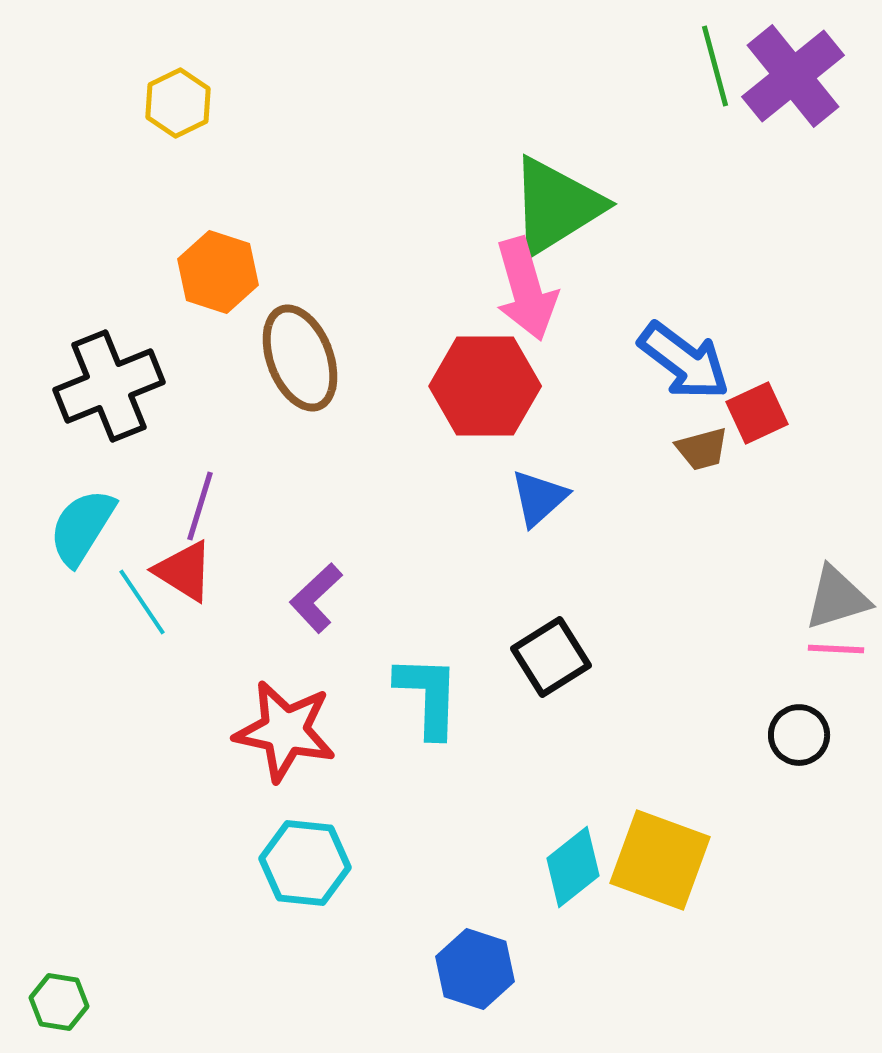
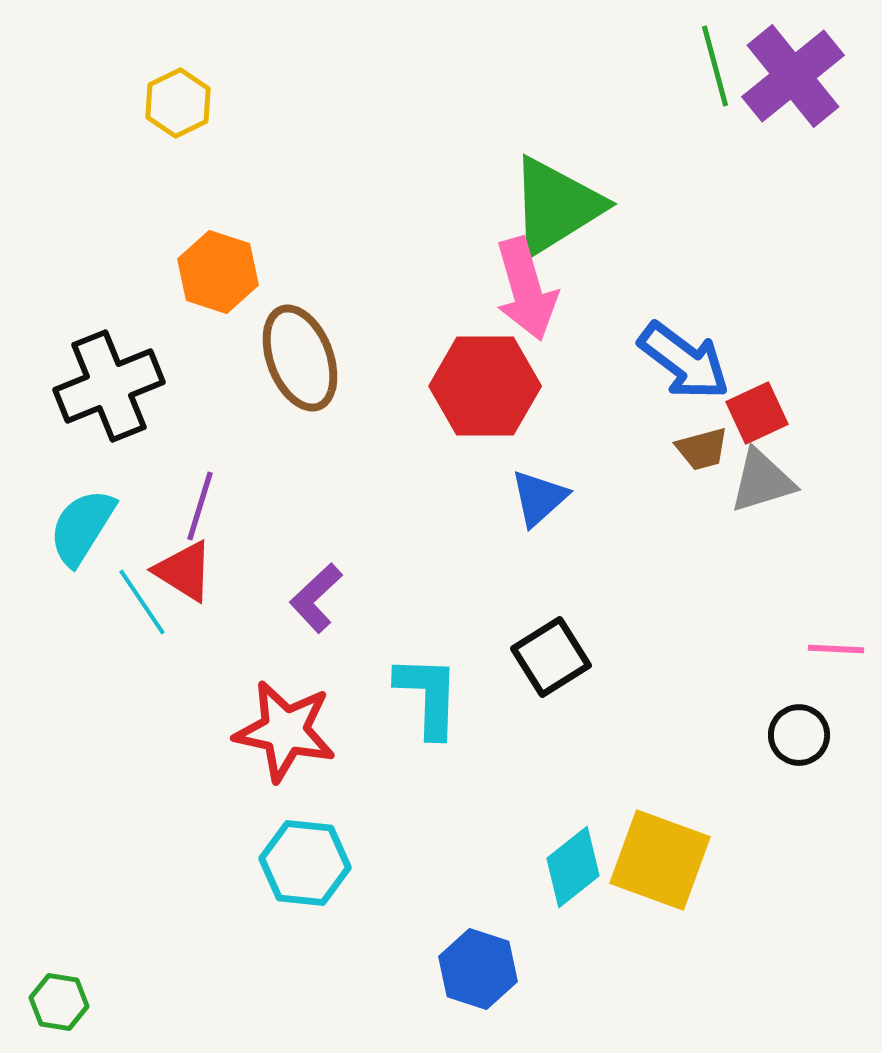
gray triangle: moved 75 px left, 117 px up
blue hexagon: moved 3 px right
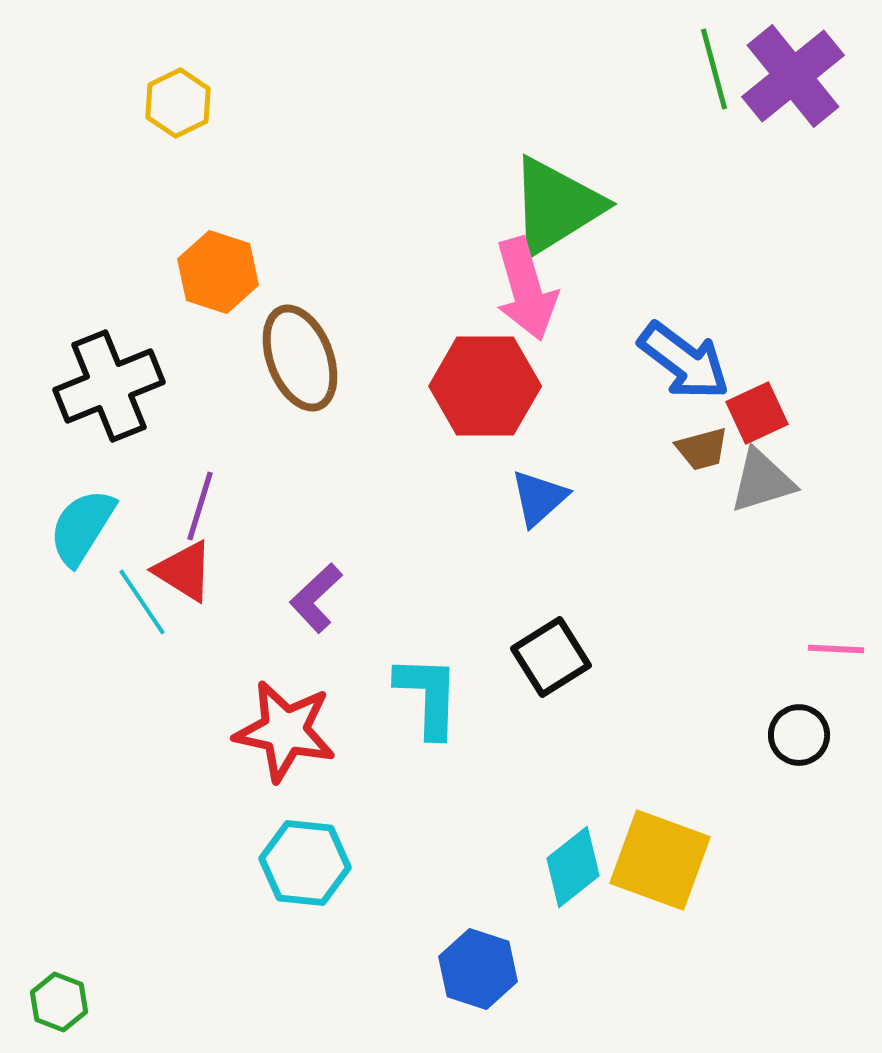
green line: moved 1 px left, 3 px down
green hexagon: rotated 12 degrees clockwise
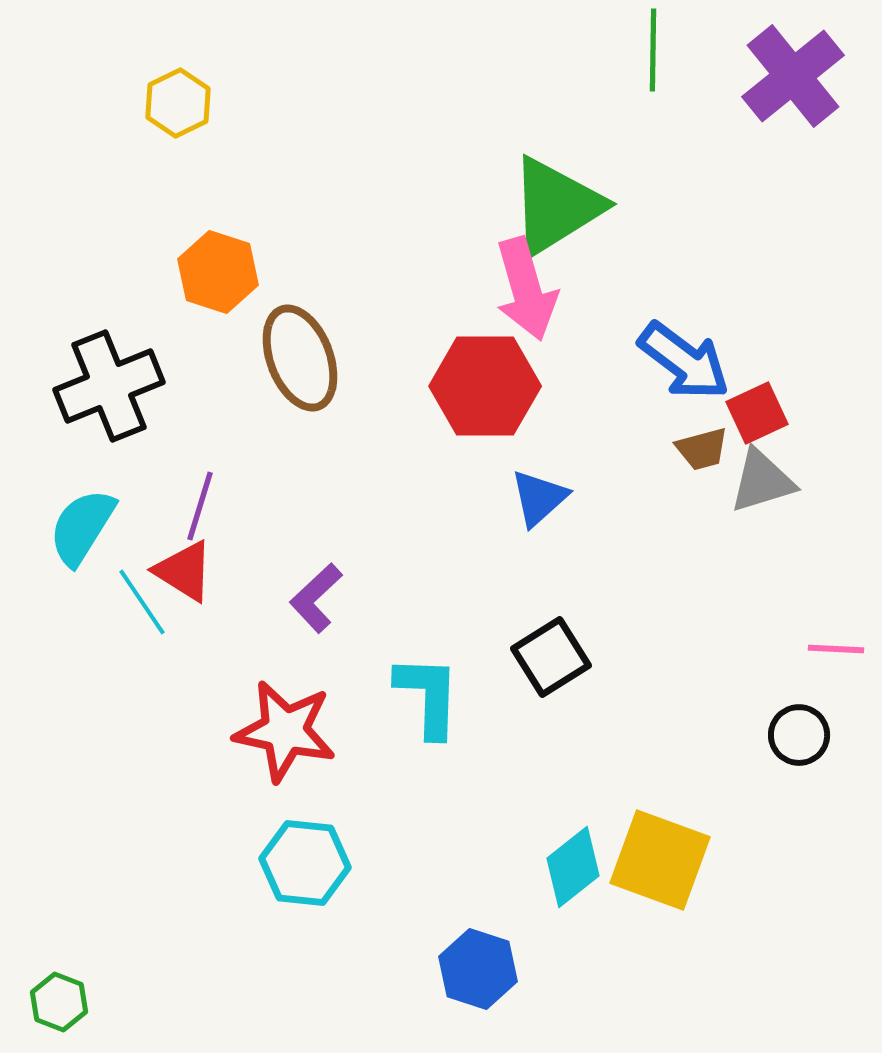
green line: moved 61 px left, 19 px up; rotated 16 degrees clockwise
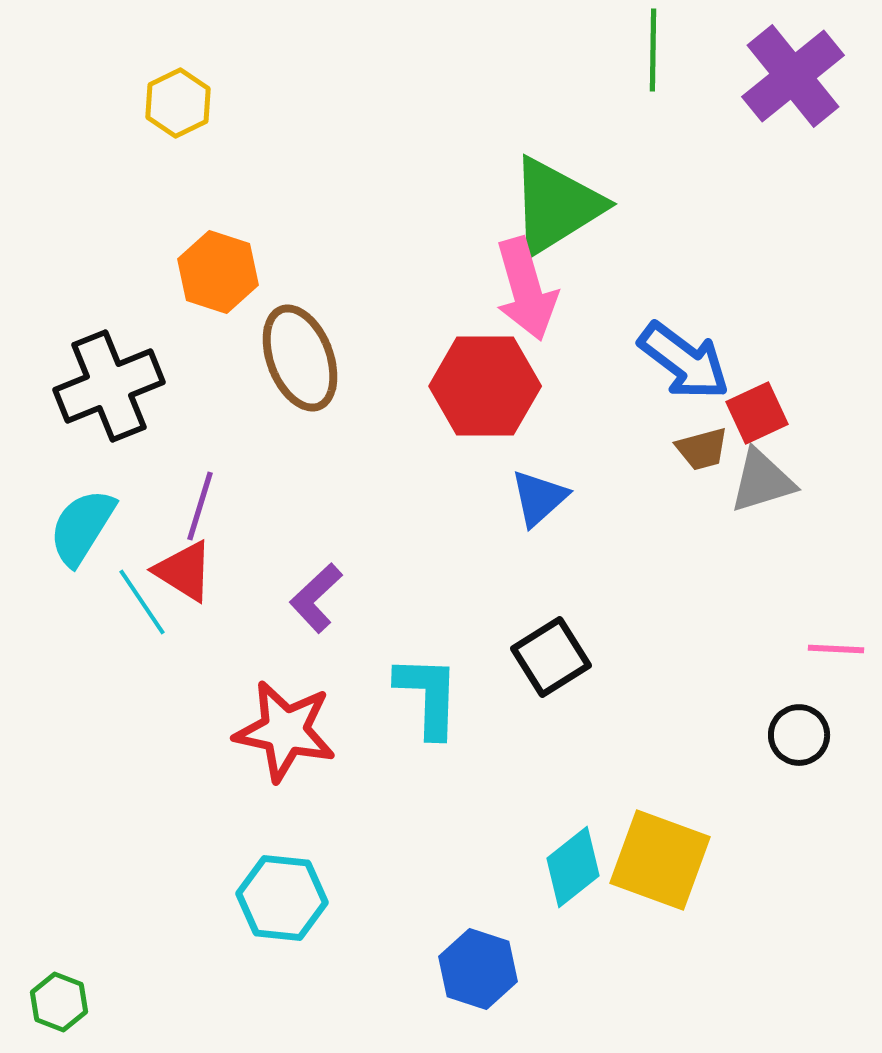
cyan hexagon: moved 23 px left, 35 px down
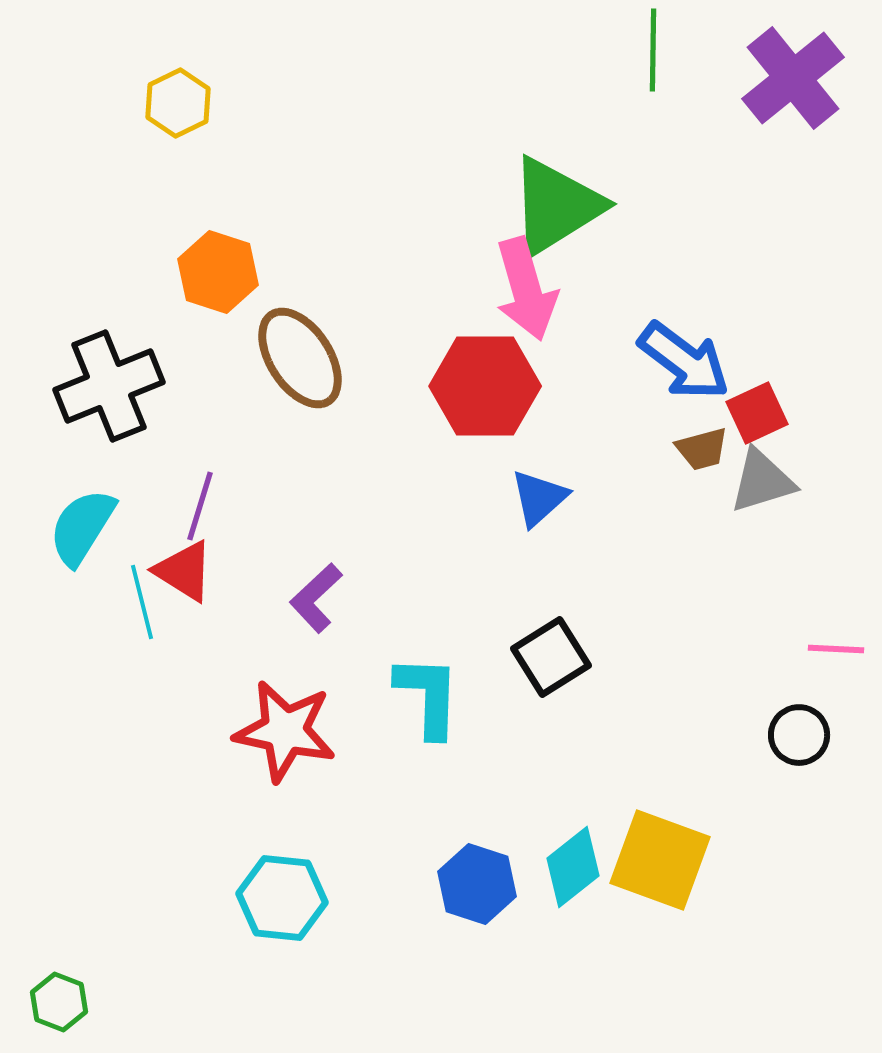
purple cross: moved 2 px down
brown ellipse: rotated 12 degrees counterclockwise
cyan line: rotated 20 degrees clockwise
blue hexagon: moved 1 px left, 85 px up
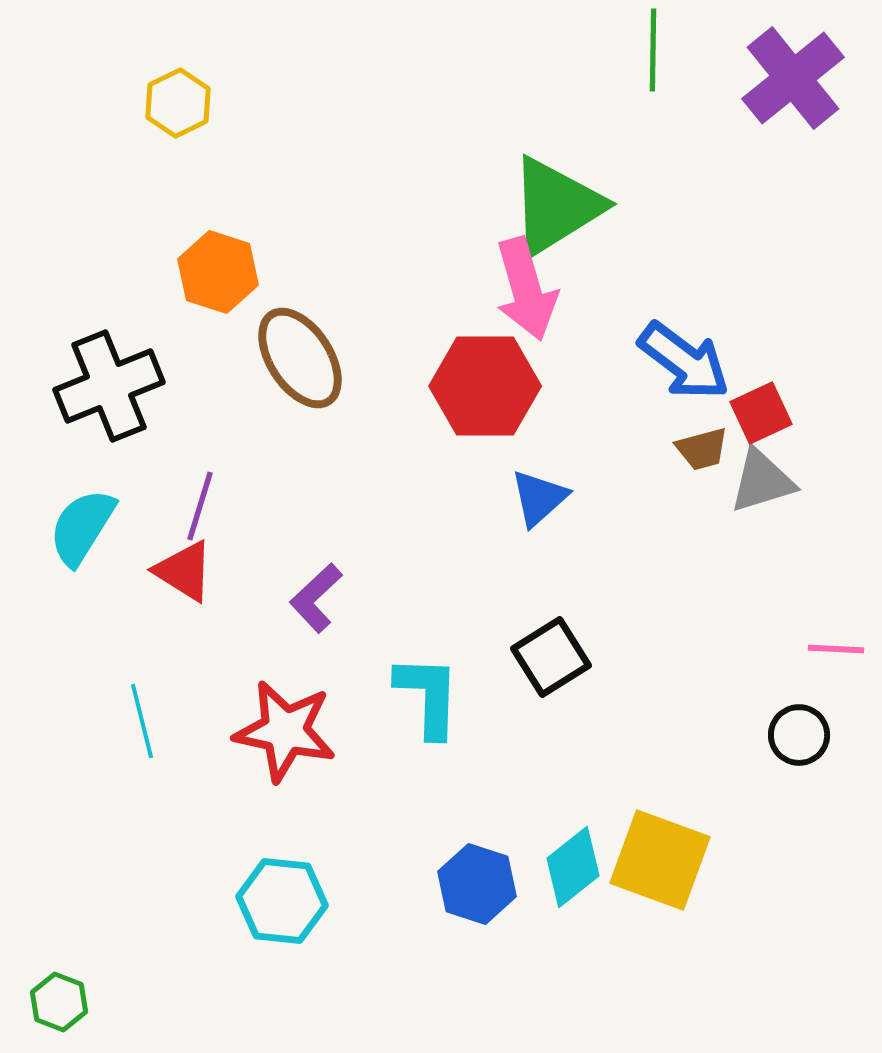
red square: moved 4 px right
cyan line: moved 119 px down
cyan hexagon: moved 3 px down
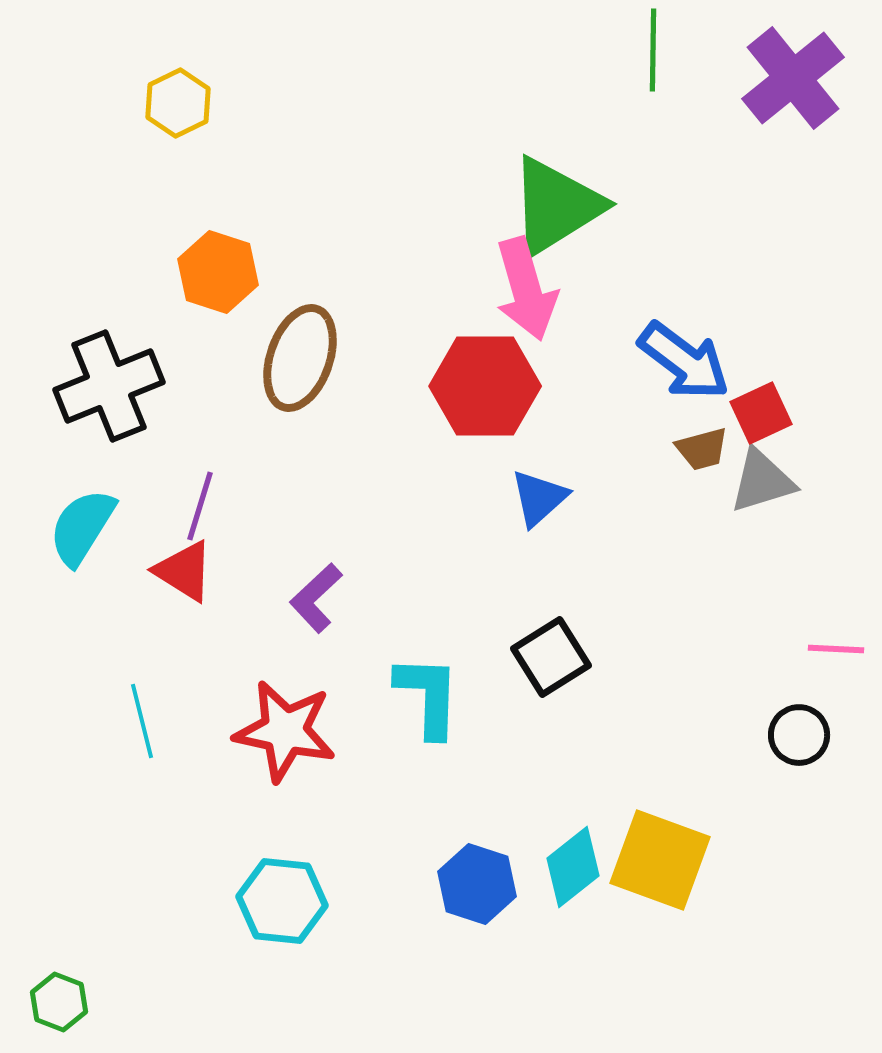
brown ellipse: rotated 52 degrees clockwise
